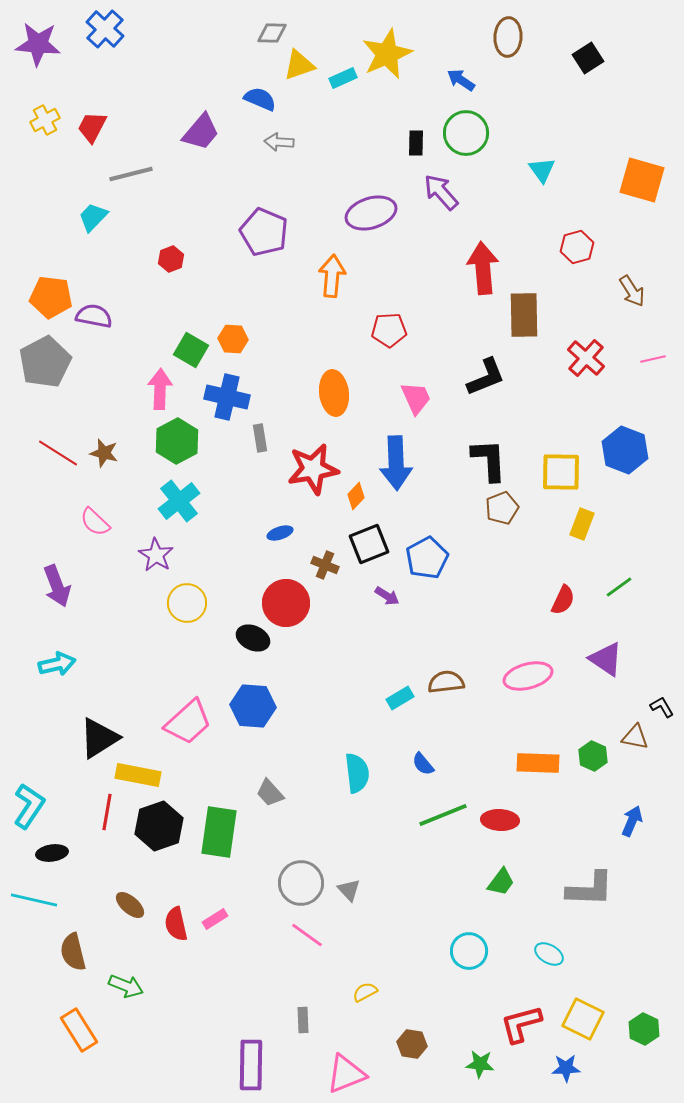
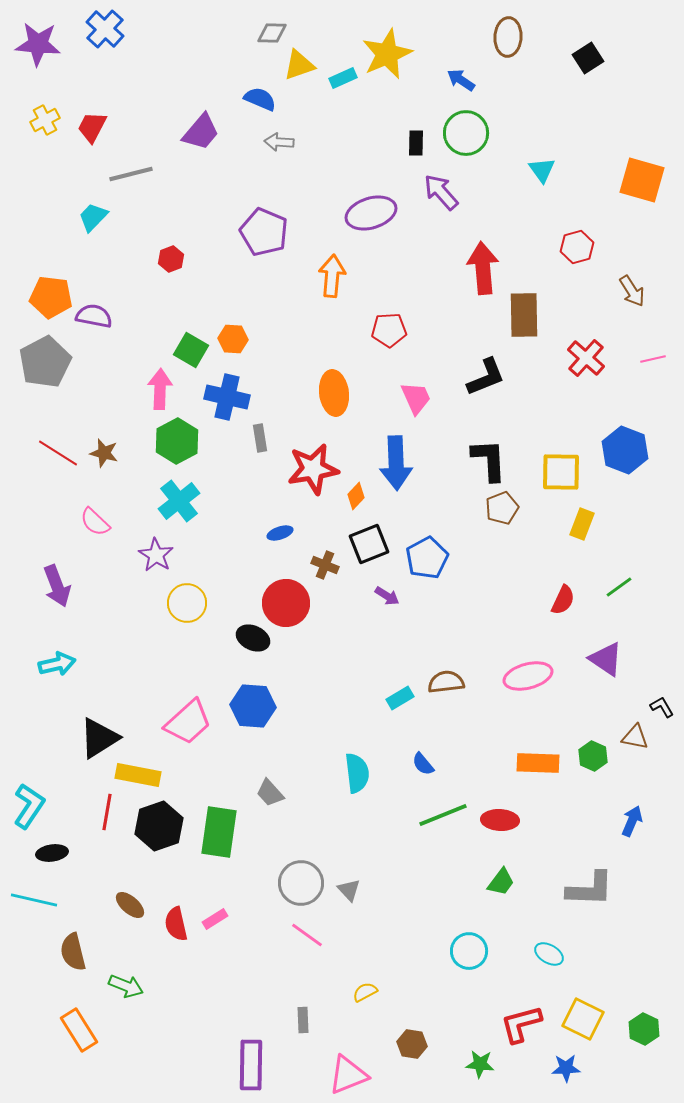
pink triangle at (346, 1074): moved 2 px right, 1 px down
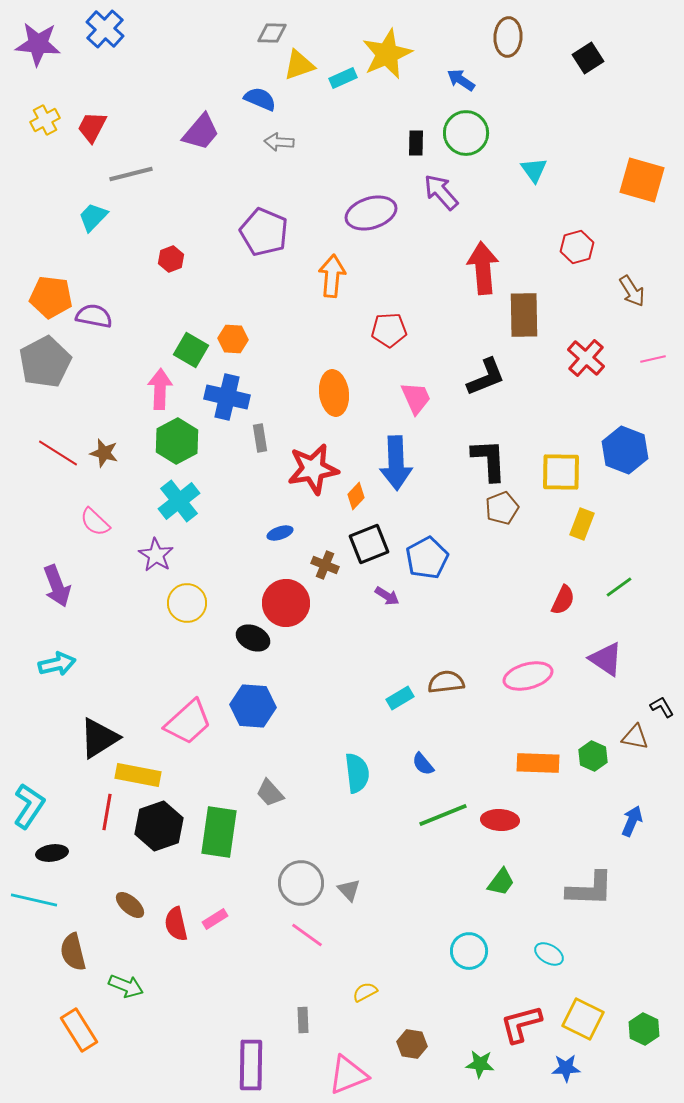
cyan triangle at (542, 170): moved 8 px left
